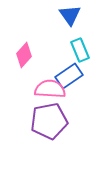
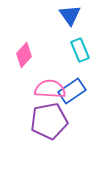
blue rectangle: moved 3 px right, 15 px down
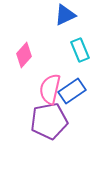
blue triangle: moved 5 px left; rotated 40 degrees clockwise
pink semicircle: rotated 80 degrees counterclockwise
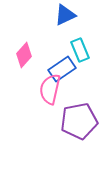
blue rectangle: moved 10 px left, 22 px up
purple pentagon: moved 30 px right
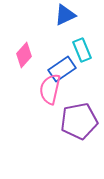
cyan rectangle: moved 2 px right
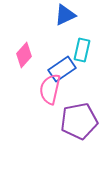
cyan rectangle: rotated 35 degrees clockwise
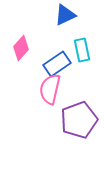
cyan rectangle: rotated 25 degrees counterclockwise
pink diamond: moved 3 px left, 7 px up
blue rectangle: moved 5 px left, 5 px up
purple pentagon: moved 1 px up; rotated 9 degrees counterclockwise
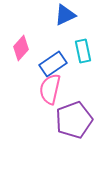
cyan rectangle: moved 1 px right, 1 px down
blue rectangle: moved 4 px left
purple pentagon: moved 5 px left
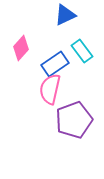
cyan rectangle: moved 1 px left; rotated 25 degrees counterclockwise
blue rectangle: moved 2 px right
